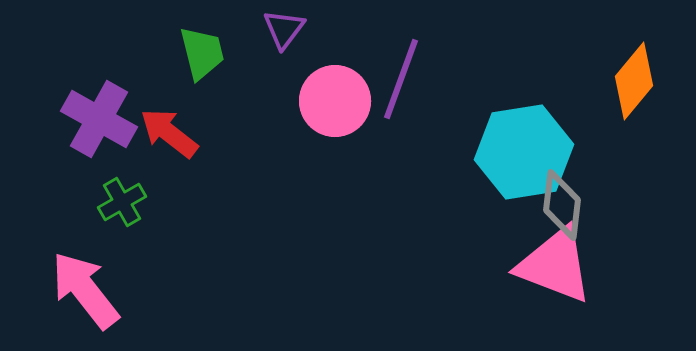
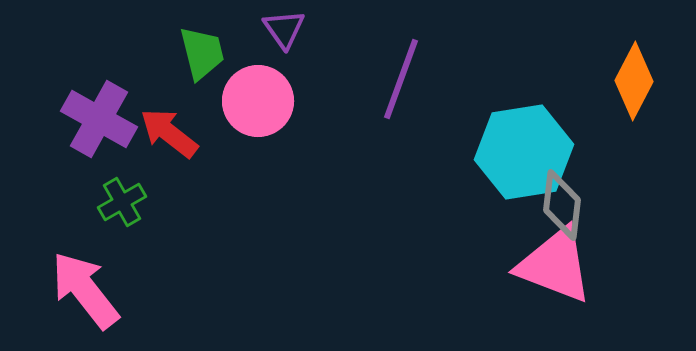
purple triangle: rotated 12 degrees counterclockwise
orange diamond: rotated 12 degrees counterclockwise
pink circle: moved 77 px left
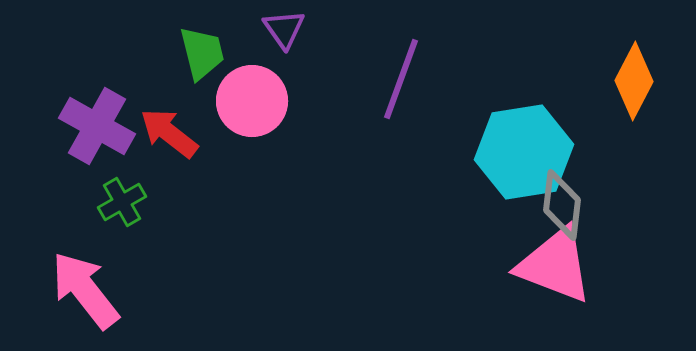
pink circle: moved 6 px left
purple cross: moved 2 px left, 7 px down
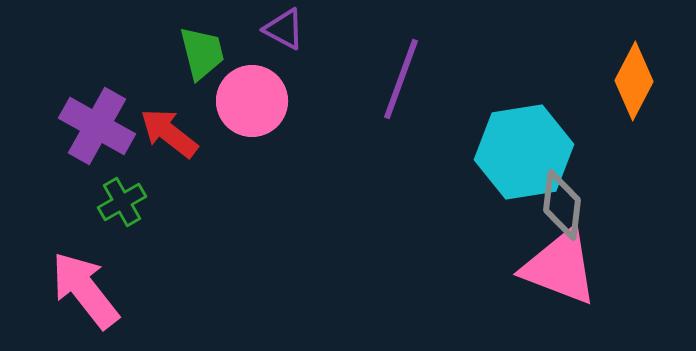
purple triangle: rotated 27 degrees counterclockwise
pink triangle: moved 5 px right, 2 px down
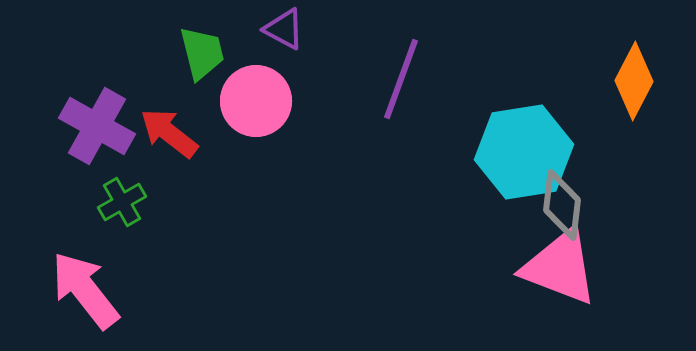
pink circle: moved 4 px right
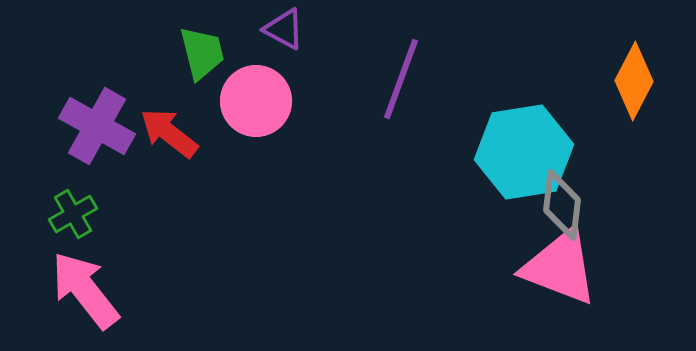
green cross: moved 49 px left, 12 px down
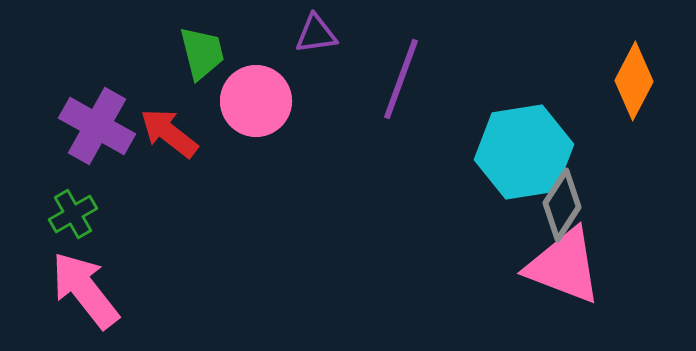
purple triangle: moved 32 px right, 5 px down; rotated 36 degrees counterclockwise
gray diamond: rotated 26 degrees clockwise
pink triangle: moved 4 px right, 1 px up
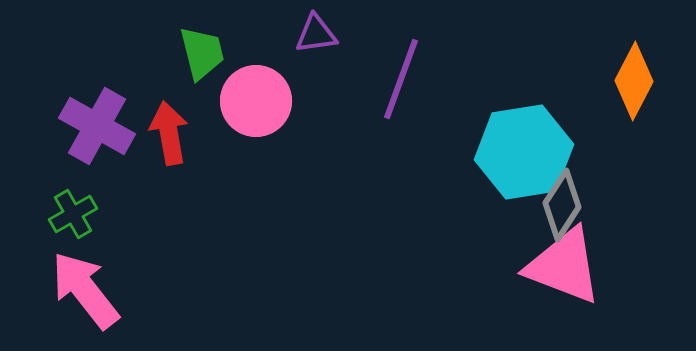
red arrow: rotated 42 degrees clockwise
